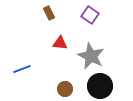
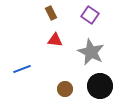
brown rectangle: moved 2 px right
red triangle: moved 5 px left, 3 px up
gray star: moved 4 px up
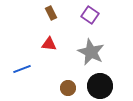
red triangle: moved 6 px left, 4 px down
brown circle: moved 3 px right, 1 px up
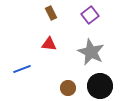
purple square: rotated 18 degrees clockwise
